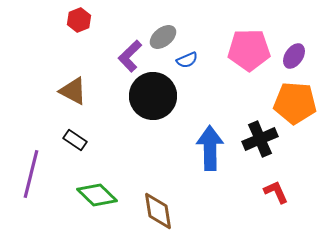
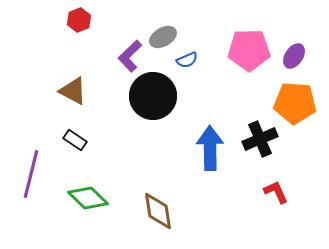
gray ellipse: rotated 8 degrees clockwise
green diamond: moved 9 px left, 3 px down
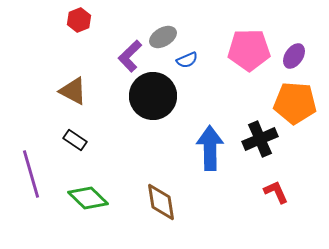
purple line: rotated 30 degrees counterclockwise
brown diamond: moved 3 px right, 9 px up
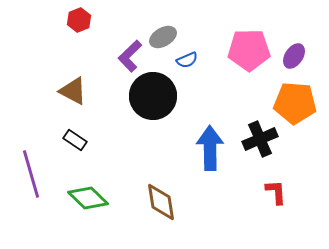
red L-shape: rotated 20 degrees clockwise
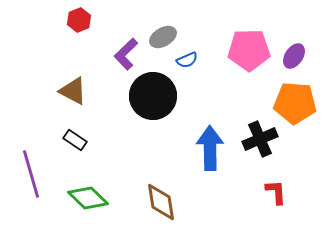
purple L-shape: moved 4 px left, 2 px up
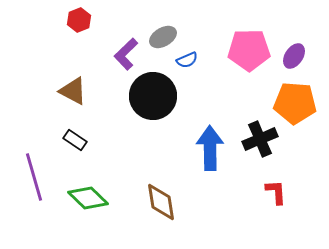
purple line: moved 3 px right, 3 px down
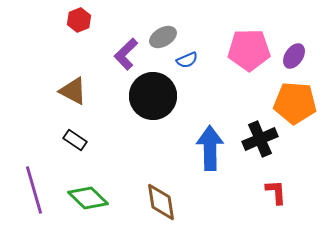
purple line: moved 13 px down
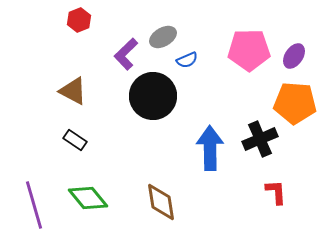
purple line: moved 15 px down
green diamond: rotated 6 degrees clockwise
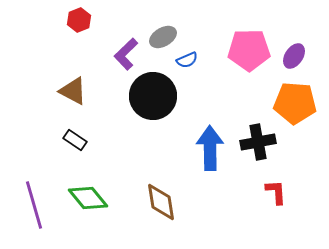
black cross: moved 2 px left, 3 px down; rotated 12 degrees clockwise
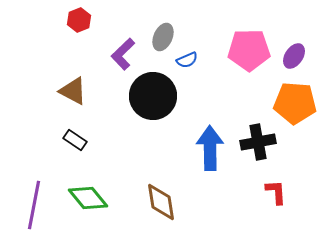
gray ellipse: rotated 36 degrees counterclockwise
purple L-shape: moved 3 px left
purple line: rotated 27 degrees clockwise
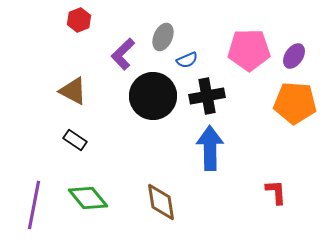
black cross: moved 51 px left, 46 px up
